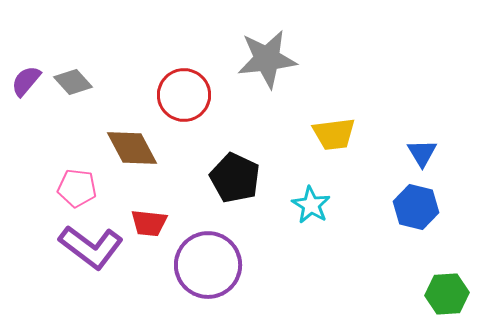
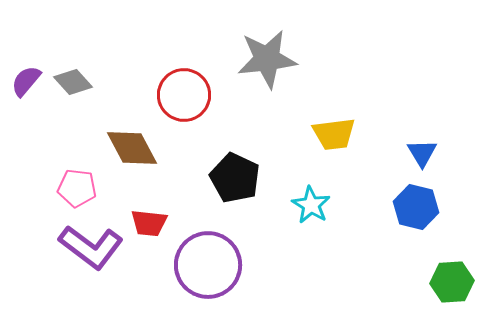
green hexagon: moved 5 px right, 12 px up
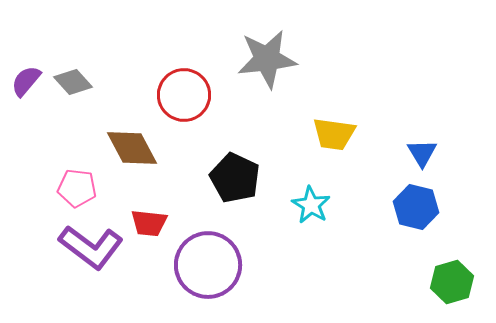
yellow trapezoid: rotated 15 degrees clockwise
green hexagon: rotated 12 degrees counterclockwise
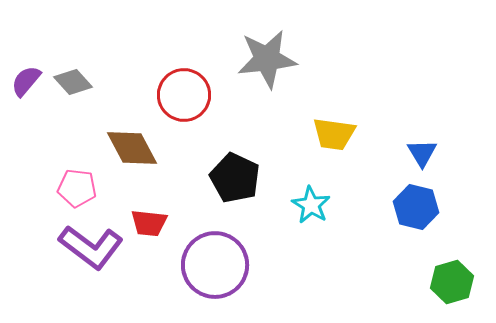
purple circle: moved 7 px right
